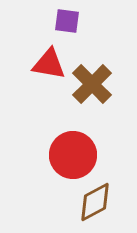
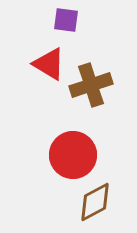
purple square: moved 1 px left, 1 px up
red triangle: rotated 21 degrees clockwise
brown cross: moved 1 px left, 1 px down; rotated 27 degrees clockwise
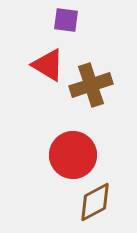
red triangle: moved 1 px left, 1 px down
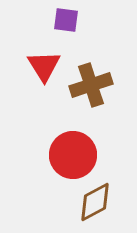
red triangle: moved 4 px left, 1 px down; rotated 27 degrees clockwise
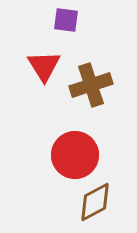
red circle: moved 2 px right
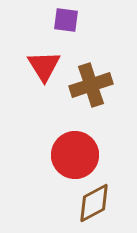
brown diamond: moved 1 px left, 1 px down
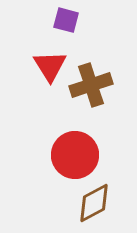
purple square: rotated 8 degrees clockwise
red triangle: moved 6 px right
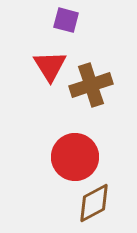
red circle: moved 2 px down
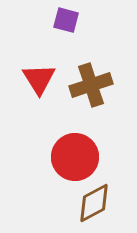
red triangle: moved 11 px left, 13 px down
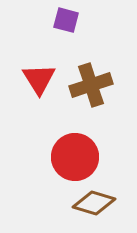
brown diamond: rotated 45 degrees clockwise
